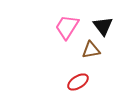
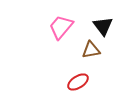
pink trapezoid: moved 6 px left; rotated 8 degrees clockwise
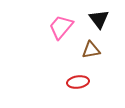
black triangle: moved 4 px left, 7 px up
red ellipse: rotated 25 degrees clockwise
